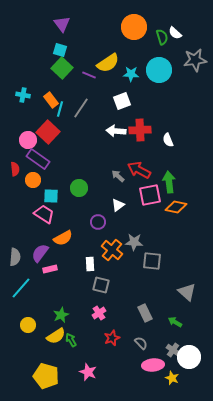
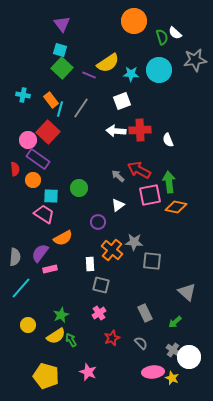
orange circle at (134, 27): moved 6 px up
green arrow at (175, 322): rotated 72 degrees counterclockwise
pink ellipse at (153, 365): moved 7 px down
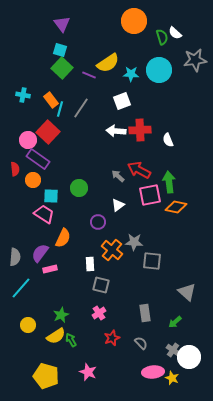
orange semicircle at (63, 238): rotated 36 degrees counterclockwise
gray rectangle at (145, 313): rotated 18 degrees clockwise
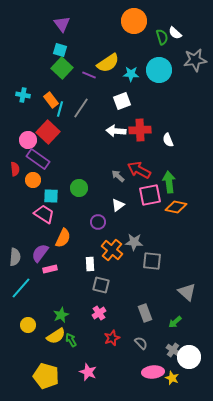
gray rectangle at (145, 313): rotated 12 degrees counterclockwise
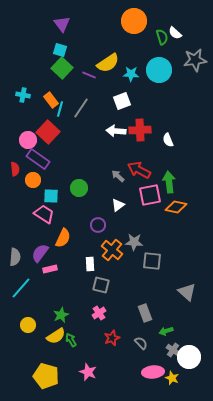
purple circle at (98, 222): moved 3 px down
green arrow at (175, 322): moved 9 px left, 9 px down; rotated 24 degrees clockwise
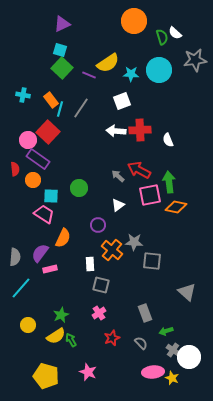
purple triangle at (62, 24): rotated 42 degrees clockwise
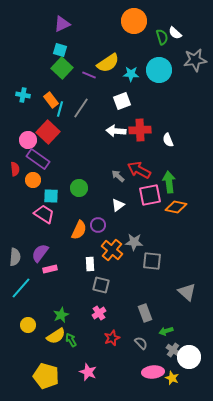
orange semicircle at (63, 238): moved 16 px right, 8 px up
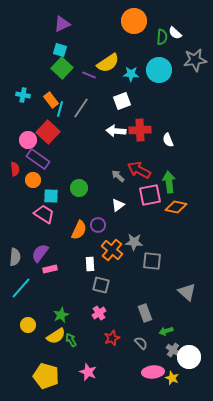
green semicircle at (162, 37): rotated 21 degrees clockwise
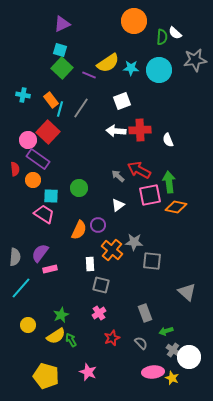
cyan star at (131, 74): moved 6 px up
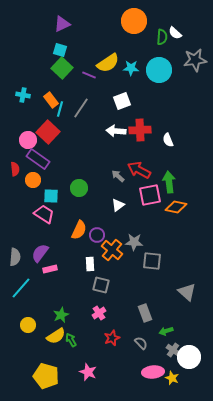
purple circle at (98, 225): moved 1 px left, 10 px down
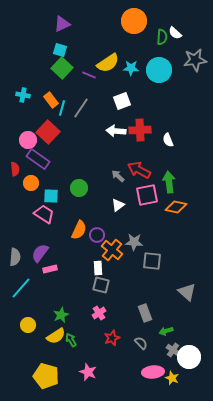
cyan line at (60, 109): moved 2 px right, 1 px up
orange circle at (33, 180): moved 2 px left, 3 px down
pink square at (150, 195): moved 3 px left
white rectangle at (90, 264): moved 8 px right, 4 px down
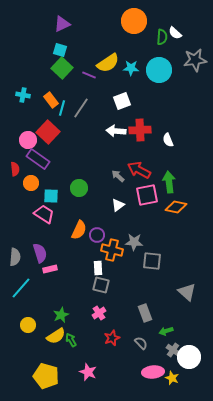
orange cross at (112, 250): rotated 25 degrees counterclockwise
purple semicircle at (40, 253): rotated 126 degrees clockwise
